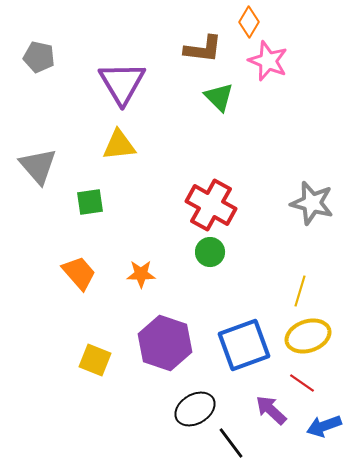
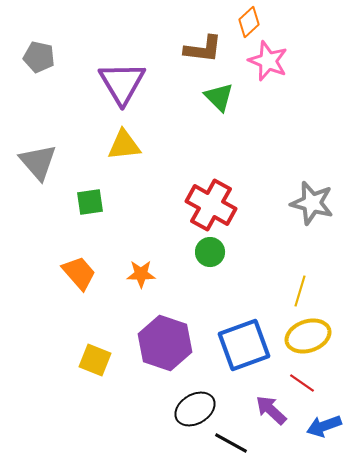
orange diamond: rotated 16 degrees clockwise
yellow triangle: moved 5 px right
gray triangle: moved 4 px up
black line: rotated 24 degrees counterclockwise
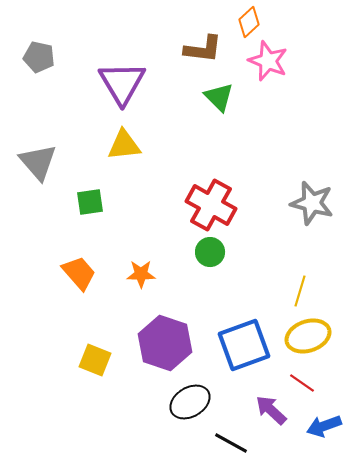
black ellipse: moved 5 px left, 7 px up
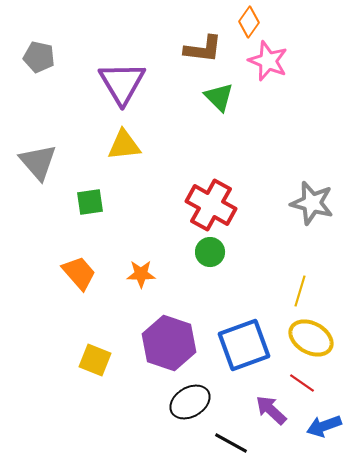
orange diamond: rotated 12 degrees counterclockwise
yellow ellipse: moved 3 px right, 2 px down; rotated 48 degrees clockwise
purple hexagon: moved 4 px right
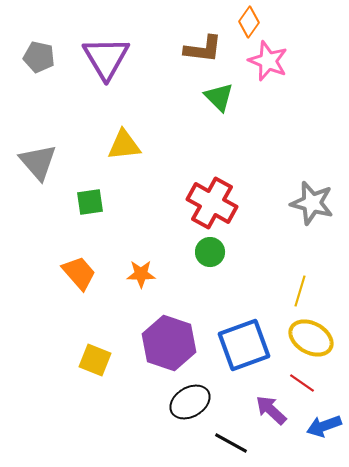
purple triangle: moved 16 px left, 25 px up
red cross: moved 1 px right, 2 px up
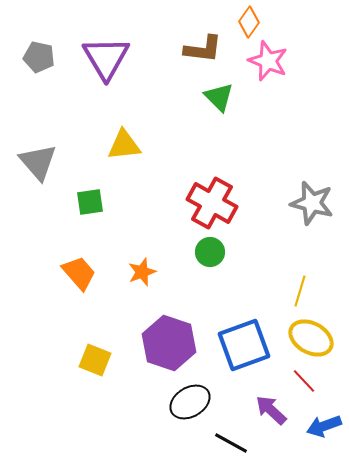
orange star: moved 1 px right, 2 px up; rotated 20 degrees counterclockwise
red line: moved 2 px right, 2 px up; rotated 12 degrees clockwise
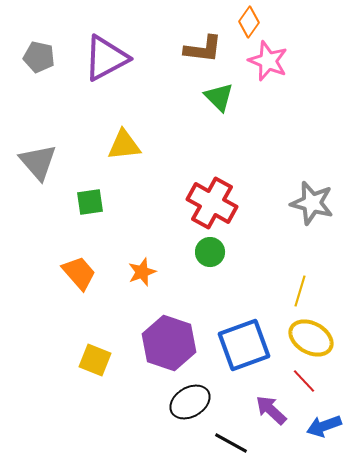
purple triangle: rotated 33 degrees clockwise
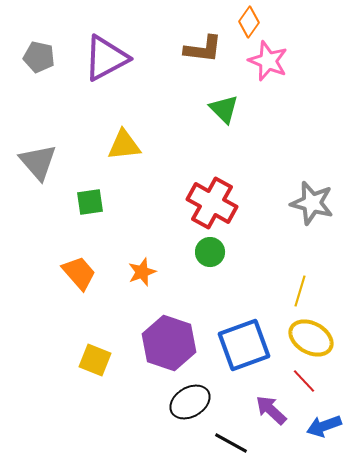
green triangle: moved 5 px right, 12 px down
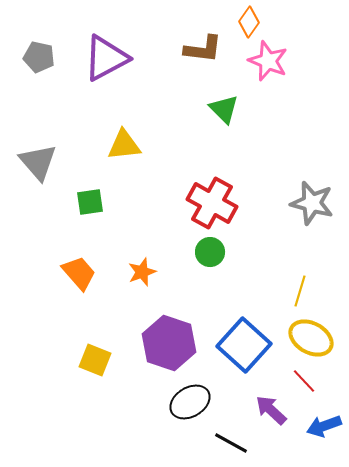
blue square: rotated 28 degrees counterclockwise
